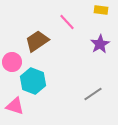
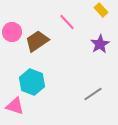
yellow rectangle: rotated 40 degrees clockwise
pink circle: moved 30 px up
cyan hexagon: moved 1 px left, 1 px down
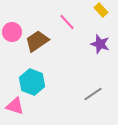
purple star: rotated 24 degrees counterclockwise
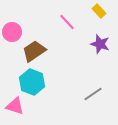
yellow rectangle: moved 2 px left, 1 px down
brown trapezoid: moved 3 px left, 10 px down
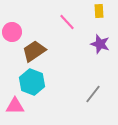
yellow rectangle: rotated 40 degrees clockwise
gray line: rotated 18 degrees counterclockwise
pink triangle: rotated 18 degrees counterclockwise
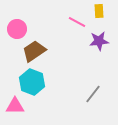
pink line: moved 10 px right; rotated 18 degrees counterclockwise
pink circle: moved 5 px right, 3 px up
purple star: moved 1 px left, 3 px up; rotated 24 degrees counterclockwise
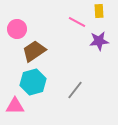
cyan hexagon: moved 1 px right; rotated 25 degrees clockwise
gray line: moved 18 px left, 4 px up
